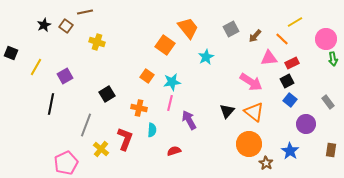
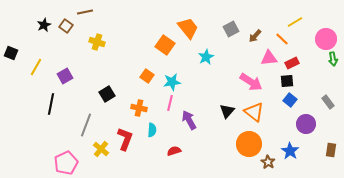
black square at (287, 81): rotated 24 degrees clockwise
brown star at (266, 163): moved 2 px right, 1 px up
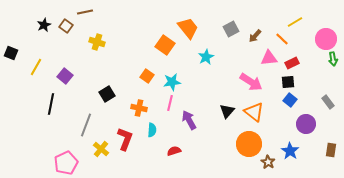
purple square at (65, 76): rotated 21 degrees counterclockwise
black square at (287, 81): moved 1 px right, 1 px down
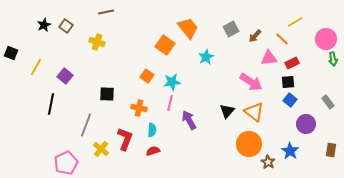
brown line at (85, 12): moved 21 px right
black square at (107, 94): rotated 35 degrees clockwise
red semicircle at (174, 151): moved 21 px left
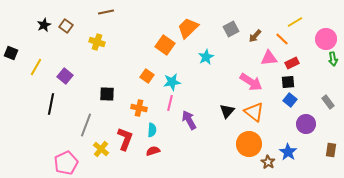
orange trapezoid at (188, 28): rotated 95 degrees counterclockwise
blue star at (290, 151): moved 2 px left, 1 px down
